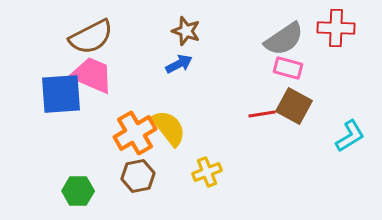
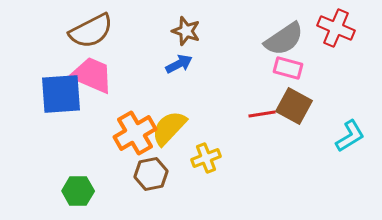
red cross: rotated 21 degrees clockwise
brown semicircle: moved 6 px up
yellow semicircle: rotated 99 degrees counterclockwise
yellow cross: moved 1 px left, 14 px up
brown hexagon: moved 13 px right, 2 px up
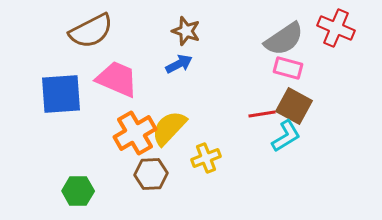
pink trapezoid: moved 25 px right, 4 px down
cyan L-shape: moved 64 px left
brown hexagon: rotated 8 degrees clockwise
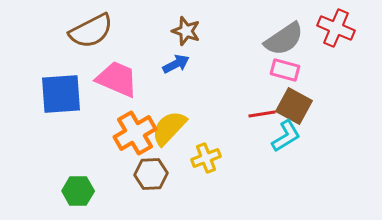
blue arrow: moved 3 px left
pink rectangle: moved 3 px left, 2 px down
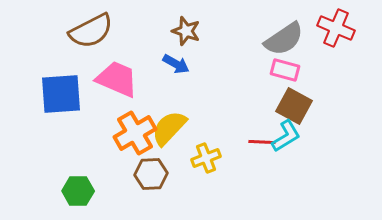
blue arrow: rotated 56 degrees clockwise
red line: moved 28 px down; rotated 12 degrees clockwise
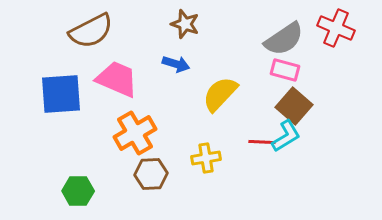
brown star: moved 1 px left, 7 px up
blue arrow: rotated 12 degrees counterclockwise
brown square: rotated 12 degrees clockwise
yellow semicircle: moved 51 px right, 34 px up
yellow cross: rotated 12 degrees clockwise
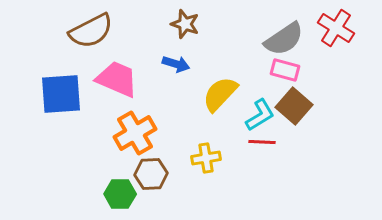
red cross: rotated 9 degrees clockwise
cyan L-shape: moved 26 px left, 21 px up
green hexagon: moved 42 px right, 3 px down
